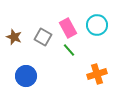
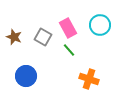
cyan circle: moved 3 px right
orange cross: moved 8 px left, 5 px down; rotated 36 degrees clockwise
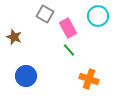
cyan circle: moved 2 px left, 9 px up
gray square: moved 2 px right, 23 px up
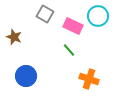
pink rectangle: moved 5 px right, 2 px up; rotated 36 degrees counterclockwise
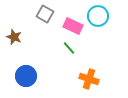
green line: moved 2 px up
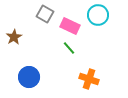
cyan circle: moved 1 px up
pink rectangle: moved 3 px left
brown star: rotated 21 degrees clockwise
blue circle: moved 3 px right, 1 px down
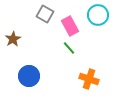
pink rectangle: rotated 36 degrees clockwise
brown star: moved 1 px left, 2 px down
blue circle: moved 1 px up
